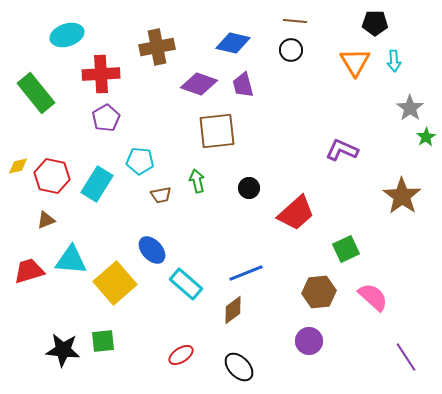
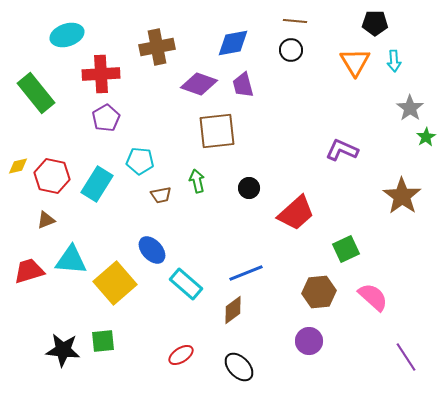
blue diamond at (233, 43): rotated 24 degrees counterclockwise
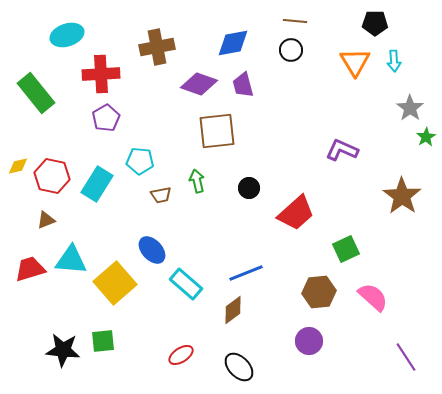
red trapezoid at (29, 271): moved 1 px right, 2 px up
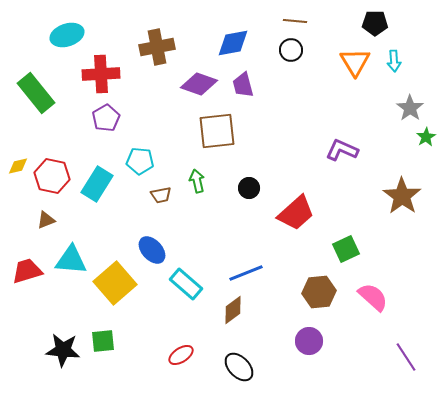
red trapezoid at (30, 269): moved 3 px left, 2 px down
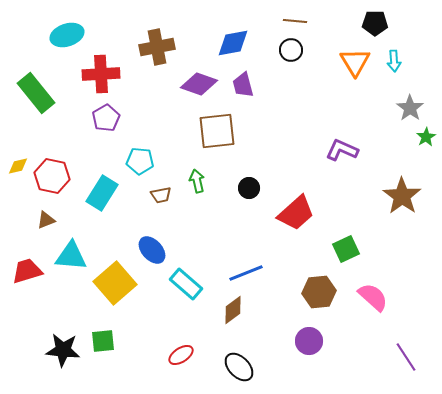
cyan rectangle at (97, 184): moved 5 px right, 9 px down
cyan triangle at (71, 260): moved 4 px up
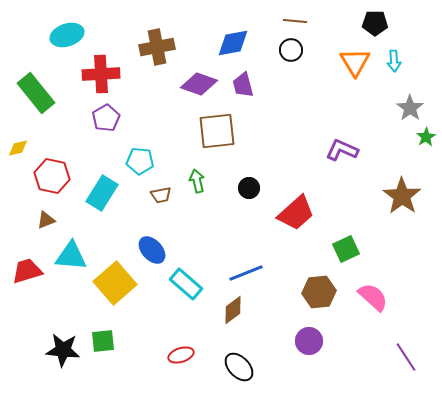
yellow diamond at (18, 166): moved 18 px up
red ellipse at (181, 355): rotated 15 degrees clockwise
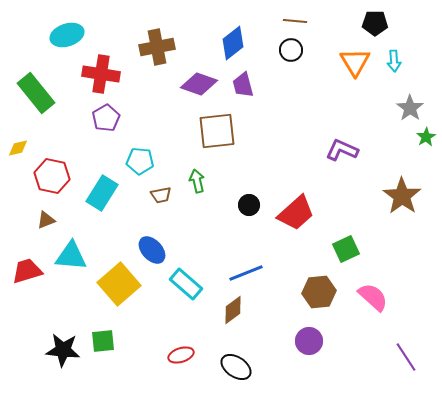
blue diamond at (233, 43): rotated 28 degrees counterclockwise
red cross at (101, 74): rotated 12 degrees clockwise
black circle at (249, 188): moved 17 px down
yellow square at (115, 283): moved 4 px right, 1 px down
black ellipse at (239, 367): moved 3 px left; rotated 12 degrees counterclockwise
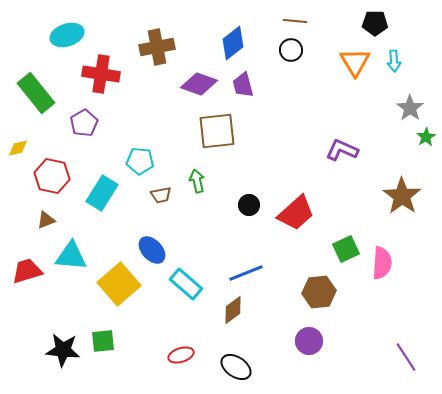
purple pentagon at (106, 118): moved 22 px left, 5 px down
pink semicircle at (373, 297): moved 9 px right, 34 px up; rotated 52 degrees clockwise
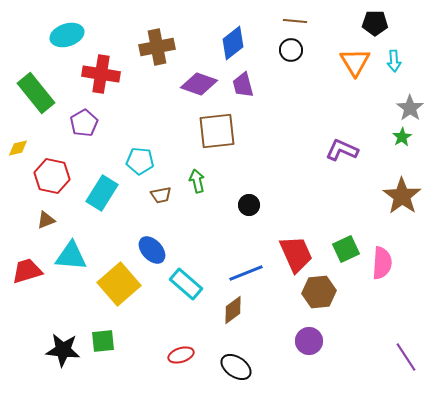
green star at (426, 137): moved 24 px left
red trapezoid at (296, 213): moved 41 px down; rotated 72 degrees counterclockwise
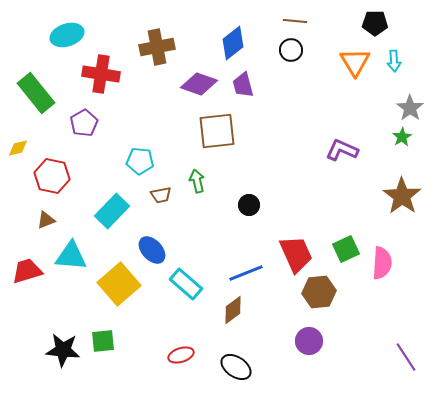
cyan rectangle at (102, 193): moved 10 px right, 18 px down; rotated 12 degrees clockwise
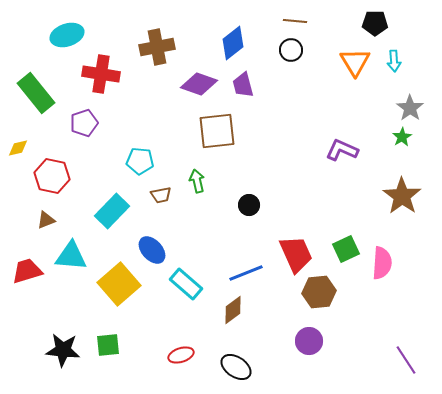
purple pentagon at (84, 123): rotated 12 degrees clockwise
green square at (103, 341): moved 5 px right, 4 px down
purple line at (406, 357): moved 3 px down
